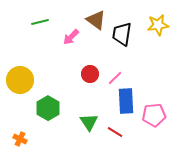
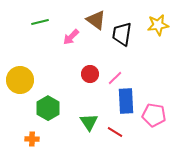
pink pentagon: rotated 15 degrees clockwise
orange cross: moved 12 px right; rotated 24 degrees counterclockwise
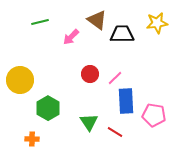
brown triangle: moved 1 px right
yellow star: moved 1 px left, 2 px up
black trapezoid: rotated 80 degrees clockwise
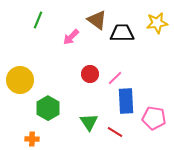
green line: moved 2 px left, 2 px up; rotated 54 degrees counterclockwise
black trapezoid: moved 1 px up
pink pentagon: moved 3 px down
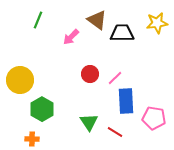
green hexagon: moved 6 px left, 1 px down
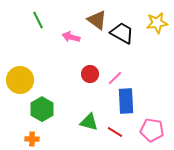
green line: rotated 48 degrees counterclockwise
black trapezoid: rotated 30 degrees clockwise
pink arrow: rotated 60 degrees clockwise
pink pentagon: moved 2 px left, 12 px down
green triangle: rotated 42 degrees counterclockwise
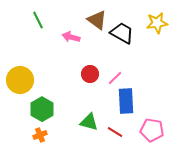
orange cross: moved 8 px right, 4 px up; rotated 24 degrees counterclockwise
